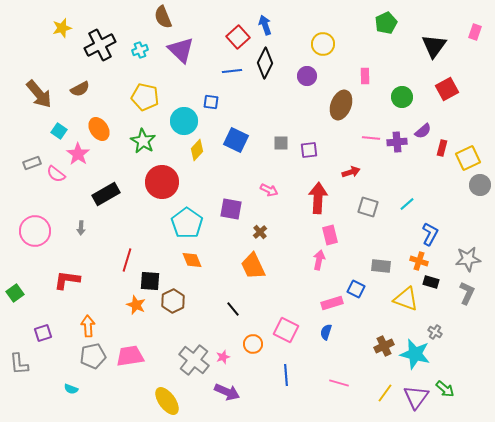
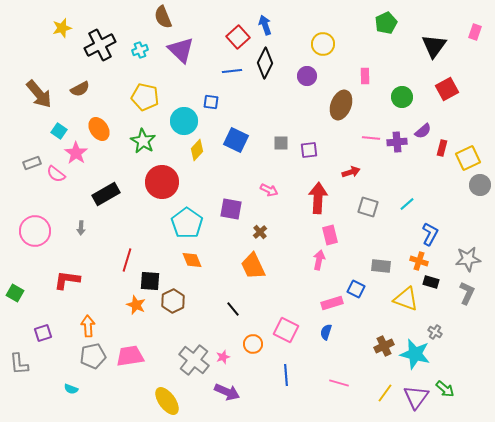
pink star at (78, 154): moved 2 px left, 1 px up
green square at (15, 293): rotated 24 degrees counterclockwise
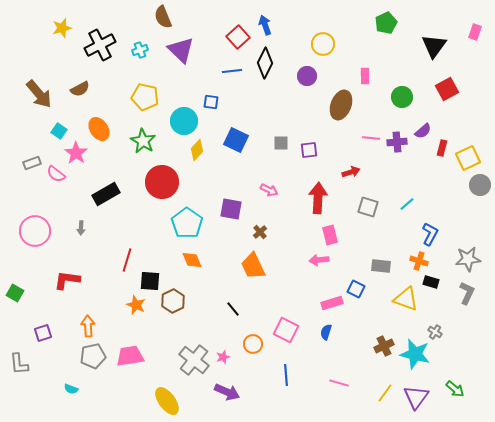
pink arrow at (319, 260): rotated 108 degrees counterclockwise
green arrow at (445, 389): moved 10 px right
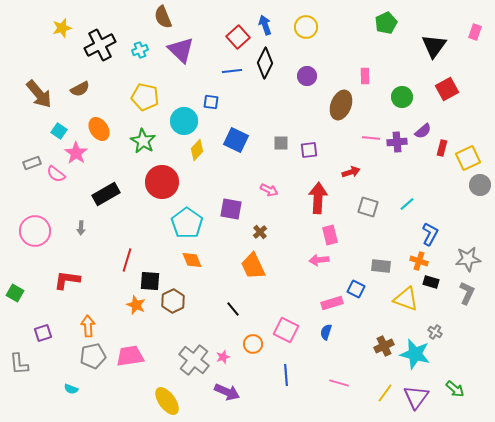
yellow circle at (323, 44): moved 17 px left, 17 px up
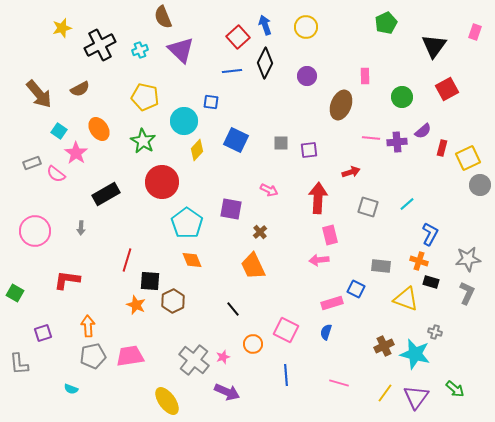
gray cross at (435, 332): rotated 16 degrees counterclockwise
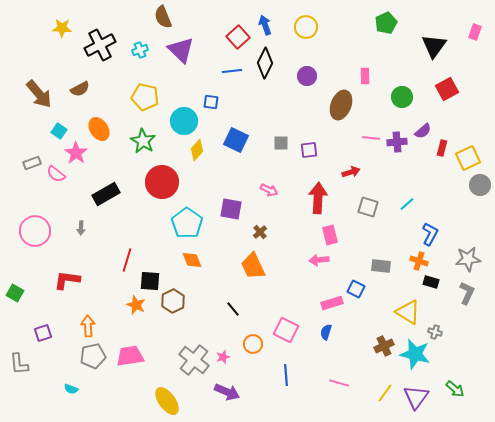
yellow star at (62, 28): rotated 18 degrees clockwise
yellow triangle at (406, 299): moved 2 px right, 13 px down; rotated 12 degrees clockwise
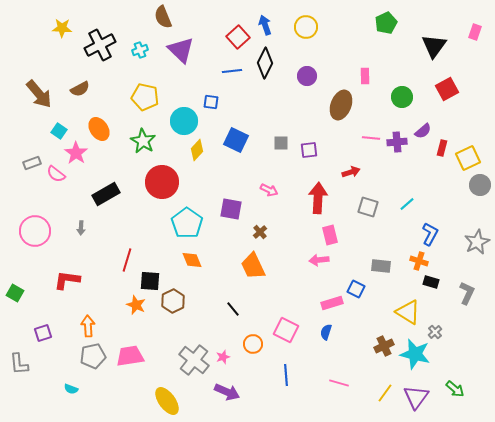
gray star at (468, 259): moved 9 px right, 17 px up; rotated 20 degrees counterclockwise
gray cross at (435, 332): rotated 32 degrees clockwise
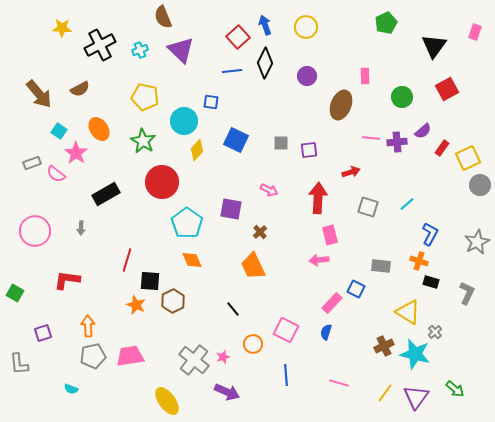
red rectangle at (442, 148): rotated 21 degrees clockwise
pink rectangle at (332, 303): rotated 30 degrees counterclockwise
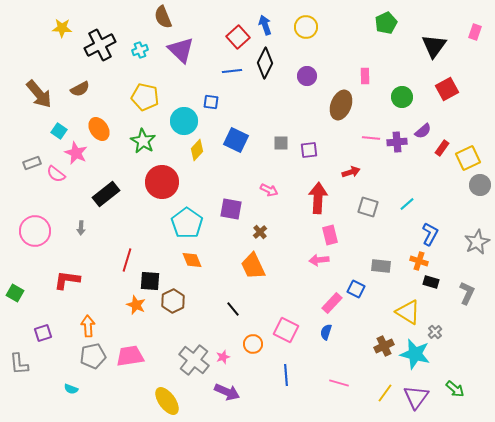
pink star at (76, 153): rotated 10 degrees counterclockwise
black rectangle at (106, 194): rotated 8 degrees counterclockwise
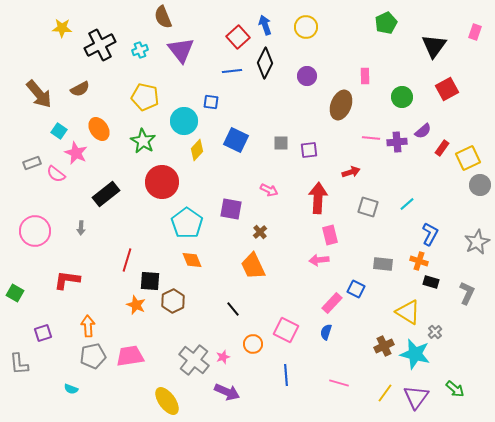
purple triangle at (181, 50): rotated 8 degrees clockwise
gray rectangle at (381, 266): moved 2 px right, 2 px up
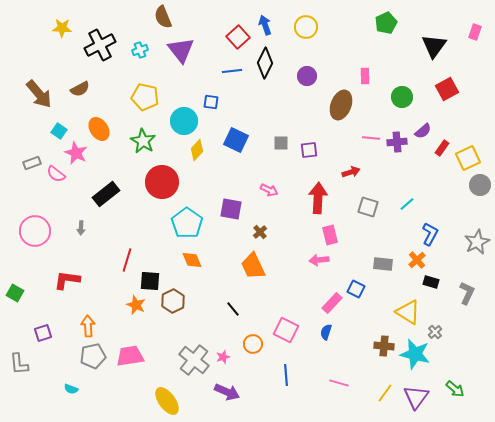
orange cross at (419, 261): moved 2 px left, 1 px up; rotated 30 degrees clockwise
brown cross at (384, 346): rotated 30 degrees clockwise
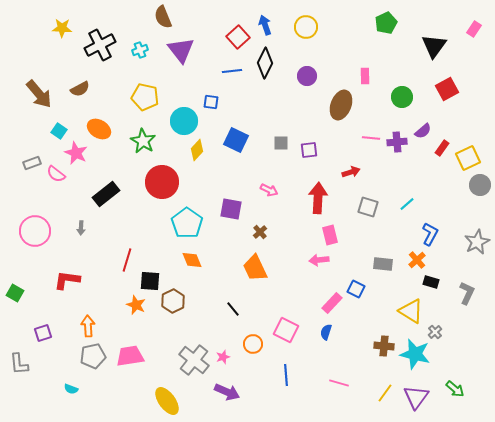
pink rectangle at (475, 32): moved 1 px left, 3 px up; rotated 14 degrees clockwise
orange ellipse at (99, 129): rotated 25 degrees counterclockwise
orange trapezoid at (253, 266): moved 2 px right, 2 px down
yellow triangle at (408, 312): moved 3 px right, 1 px up
